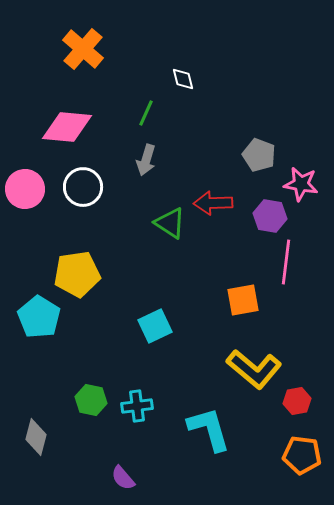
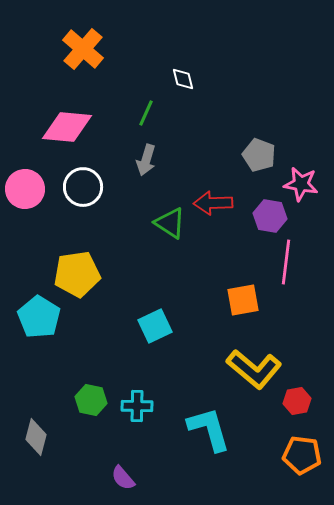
cyan cross: rotated 8 degrees clockwise
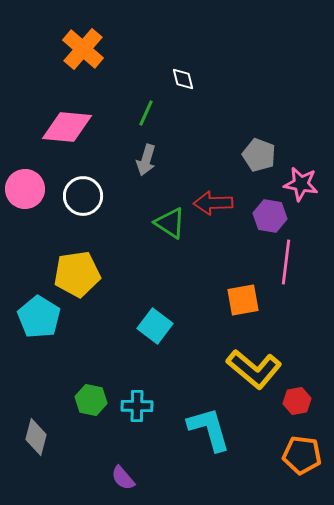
white circle: moved 9 px down
cyan square: rotated 28 degrees counterclockwise
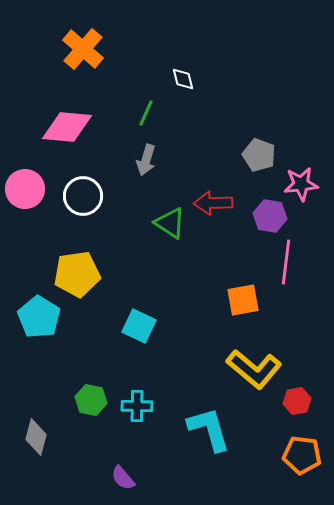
pink star: rotated 16 degrees counterclockwise
cyan square: moved 16 px left; rotated 12 degrees counterclockwise
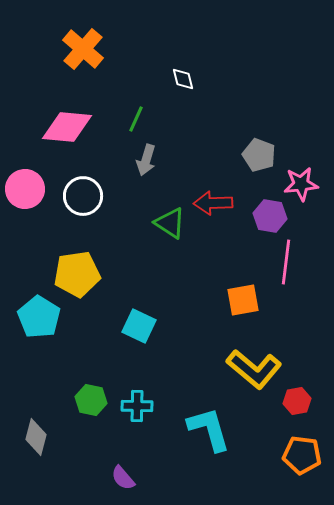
green line: moved 10 px left, 6 px down
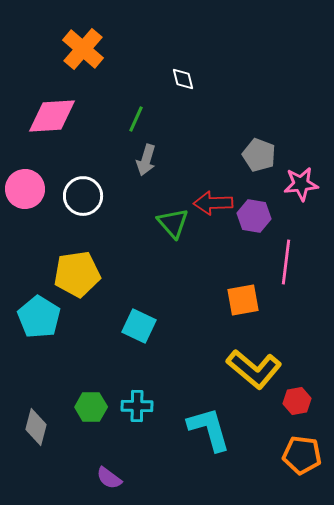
pink diamond: moved 15 px left, 11 px up; rotated 9 degrees counterclockwise
purple hexagon: moved 16 px left
green triangle: moved 3 px right; rotated 16 degrees clockwise
green hexagon: moved 7 px down; rotated 12 degrees counterclockwise
gray diamond: moved 10 px up
purple semicircle: moved 14 px left; rotated 12 degrees counterclockwise
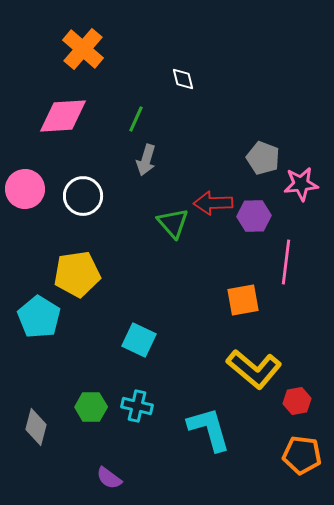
pink diamond: moved 11 px right
gray pentagon: moved 4 px right, 3 px down
purple hexagon: rotated 12 degrees counterclockwise
cyan square: moved 14 px down
cyan cross: rotated 12 degrees clockwise
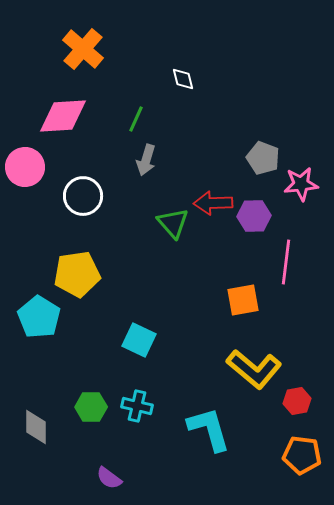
pink circle: moved 22 px up
gray diamond: rotated 15 degrees counterclockwise
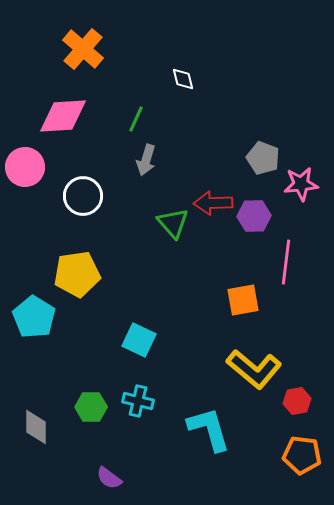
cyan pentagon: moved 5 px left
cyan cross: moved 1 px right, 5 px up
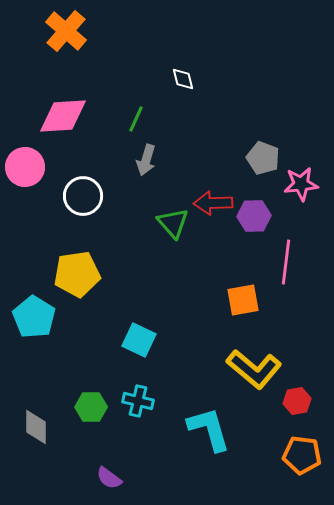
orange cross: moved 17 px left, 18 px up
